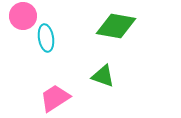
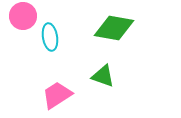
green diamond: moved 2 px left, 2 px down
cyan ellipse: moved 4 px right, 1 px up
pink trapezoid: moved 2 px right, 3 px up
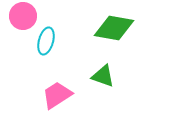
cyan ellipse: moved 4 px left, 4 px down; rotated 24 degrees clockwise
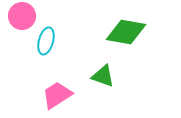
pink circle: moved 1 px left
green diamond: moved 12 px right, 4 px down
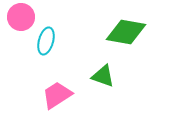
pink circle: moved 1 px left, 1 px down
